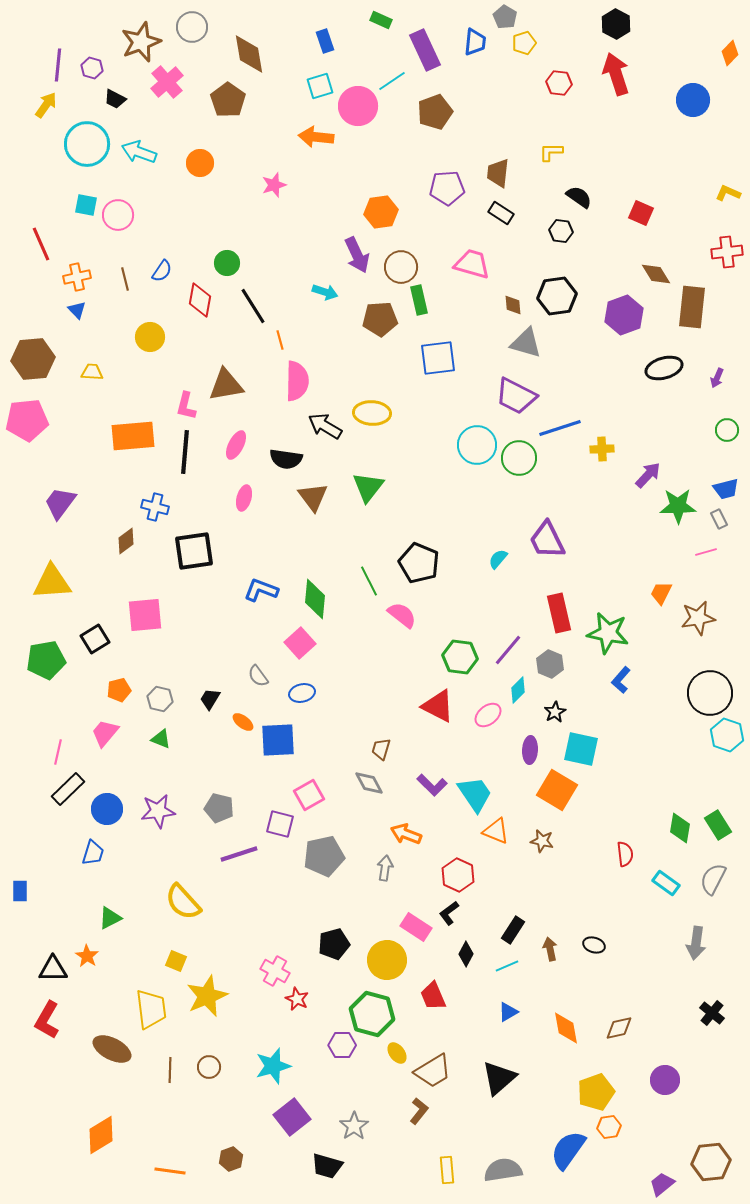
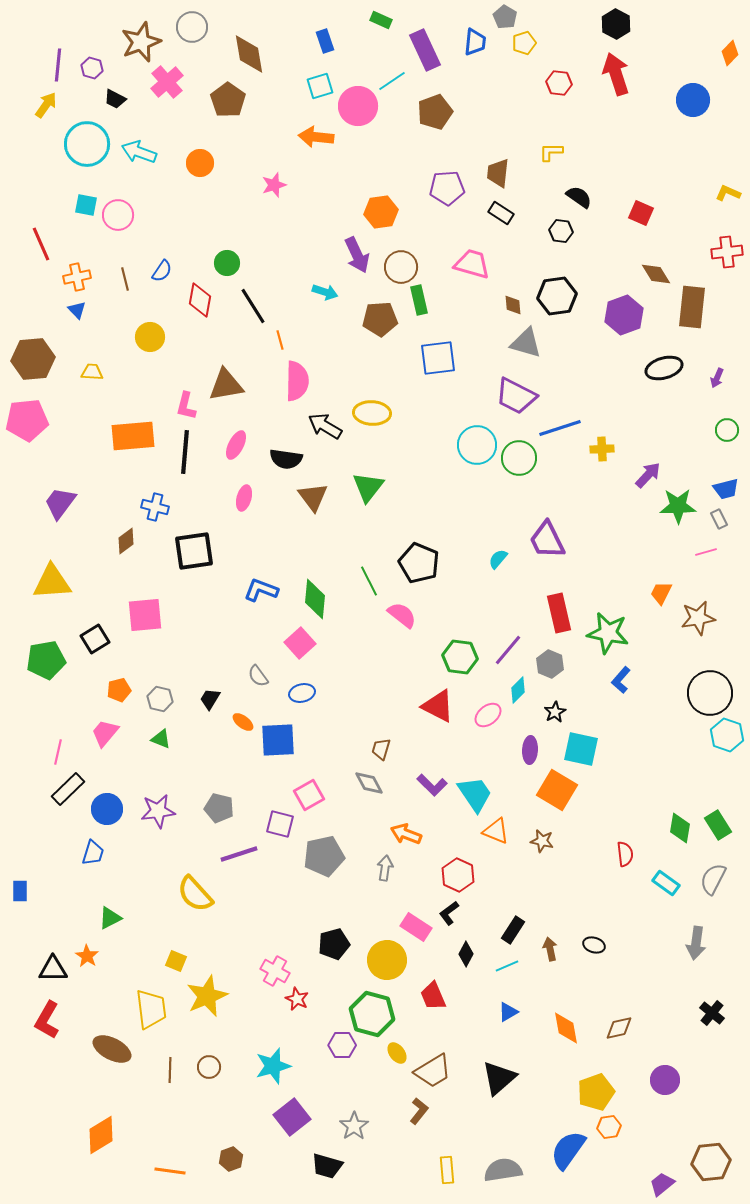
yellow semicircle at (183, 902): moved 12 px right, 8 px up
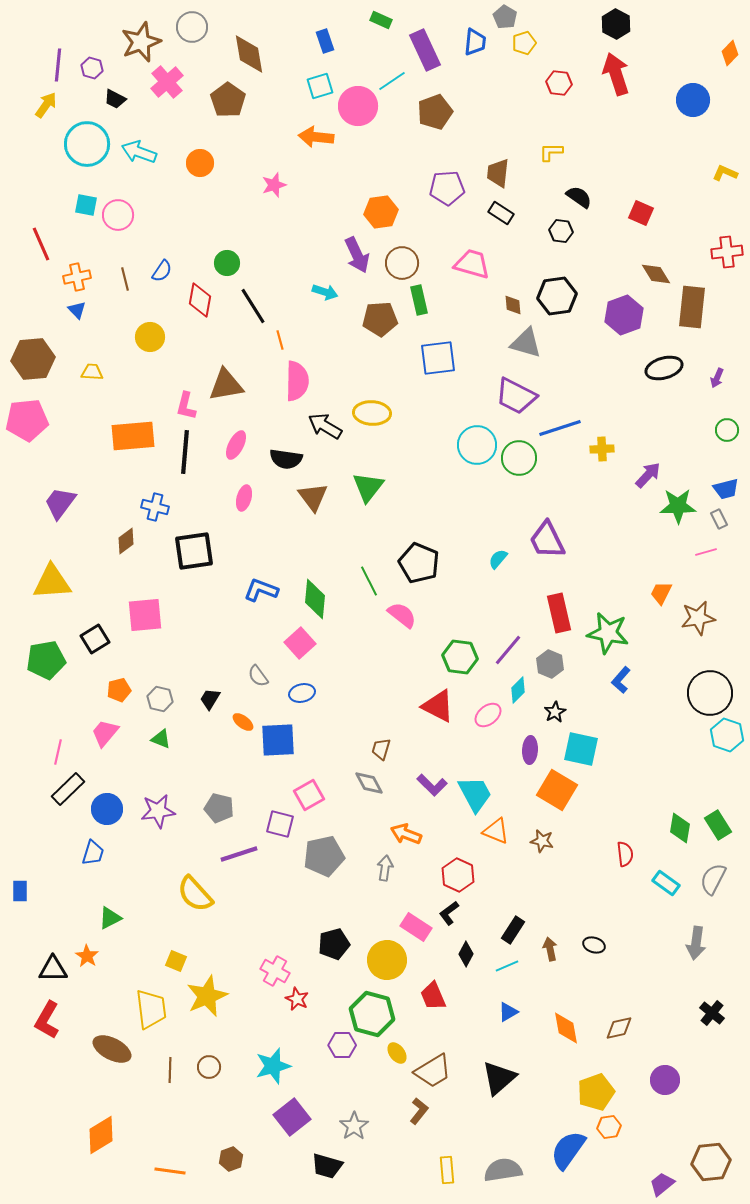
yellow L-shape at (728, 193): moved 3 px left, 20 px up
brown circle at (401, 267): moved 1 px right, 4 px up
cyan trapezoid at (475, 794): rotated 6 degrees clockwise
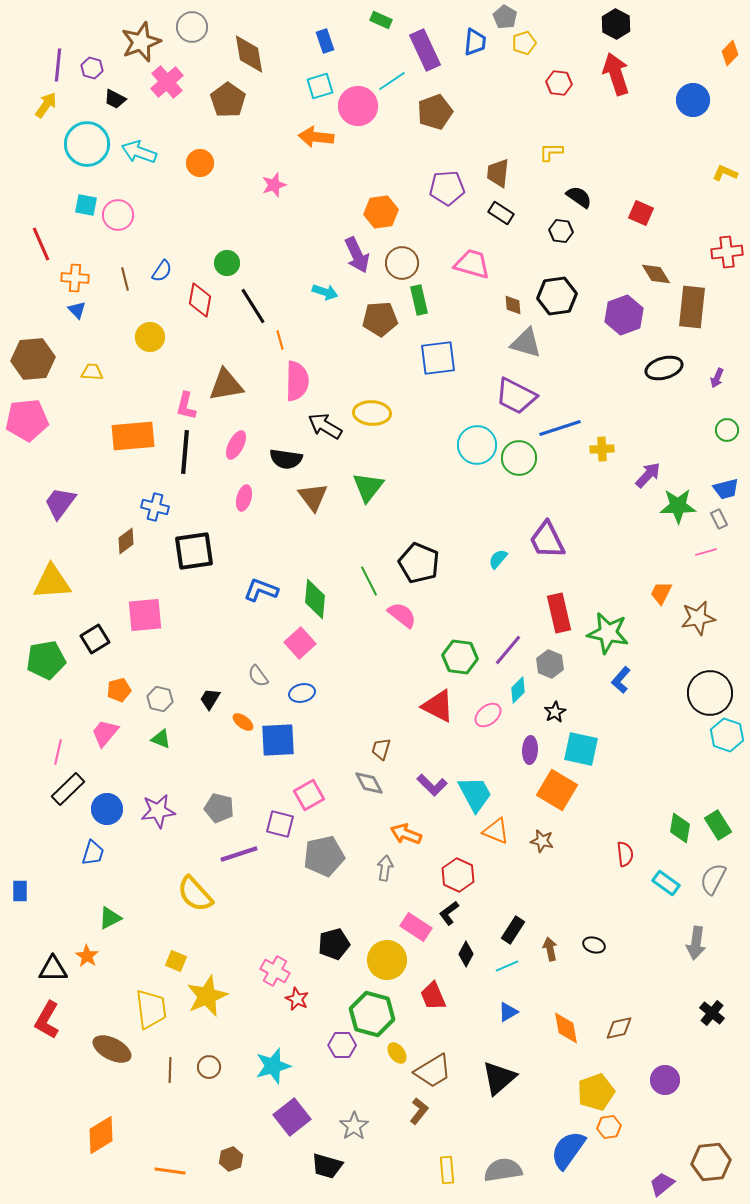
orange cross at (77, 277): moved 2 px left, 1 px down; rotated 16 degrees clockwise
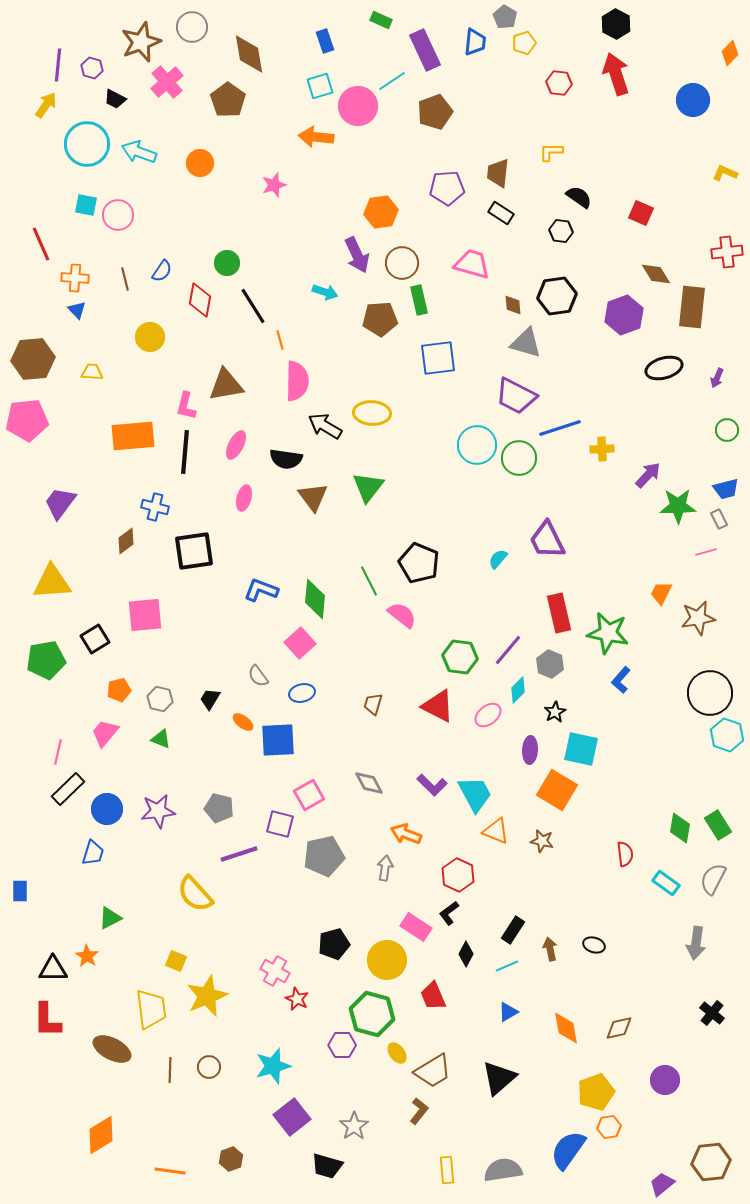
brown trapezoid at (381, 749): moved 8 px left, 45 px up
red L-shape at (47, 1020): rotated 30 degrees counterclockwise
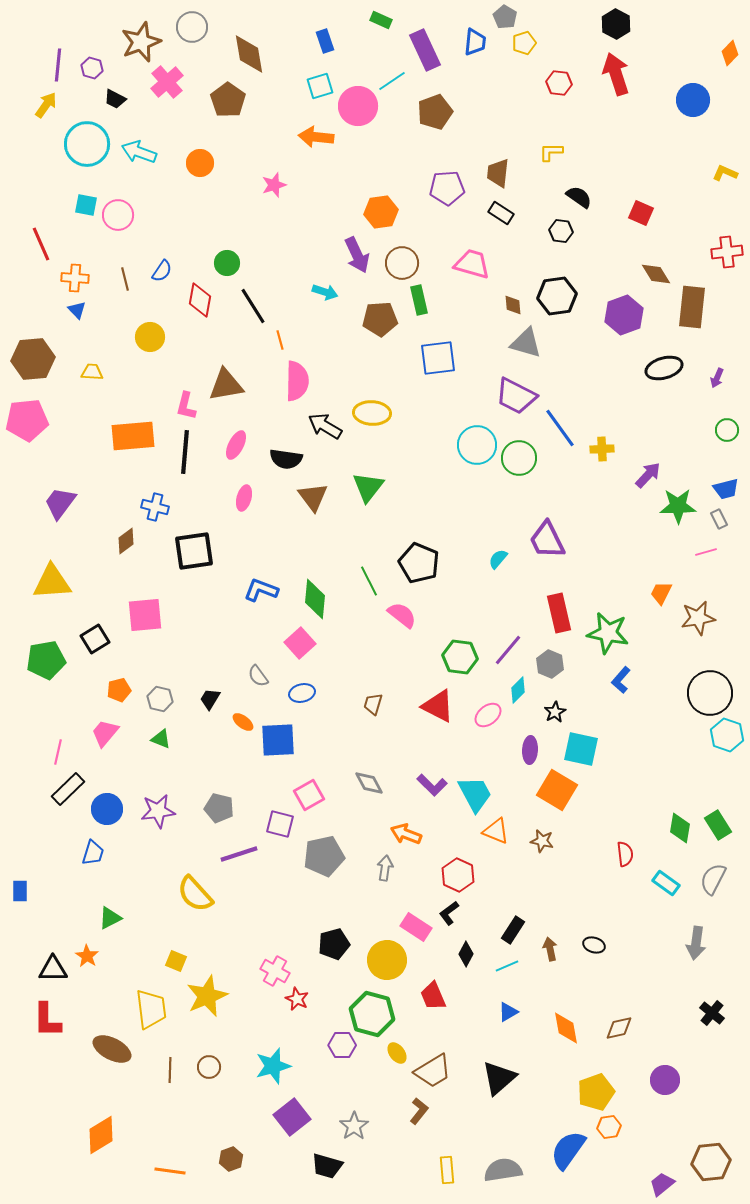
blue line at (560, 428): rotated 72 degrees clockwise
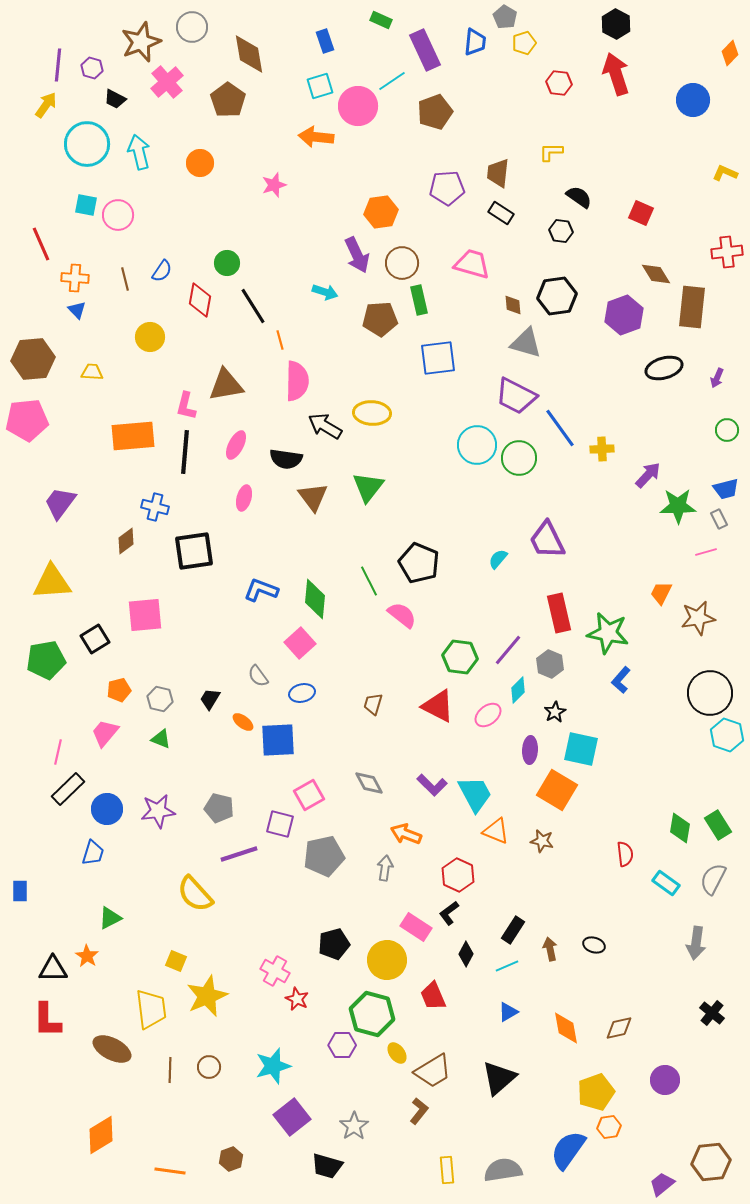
cyan arrow at (139, 152): rotated 56 degrees clockwise
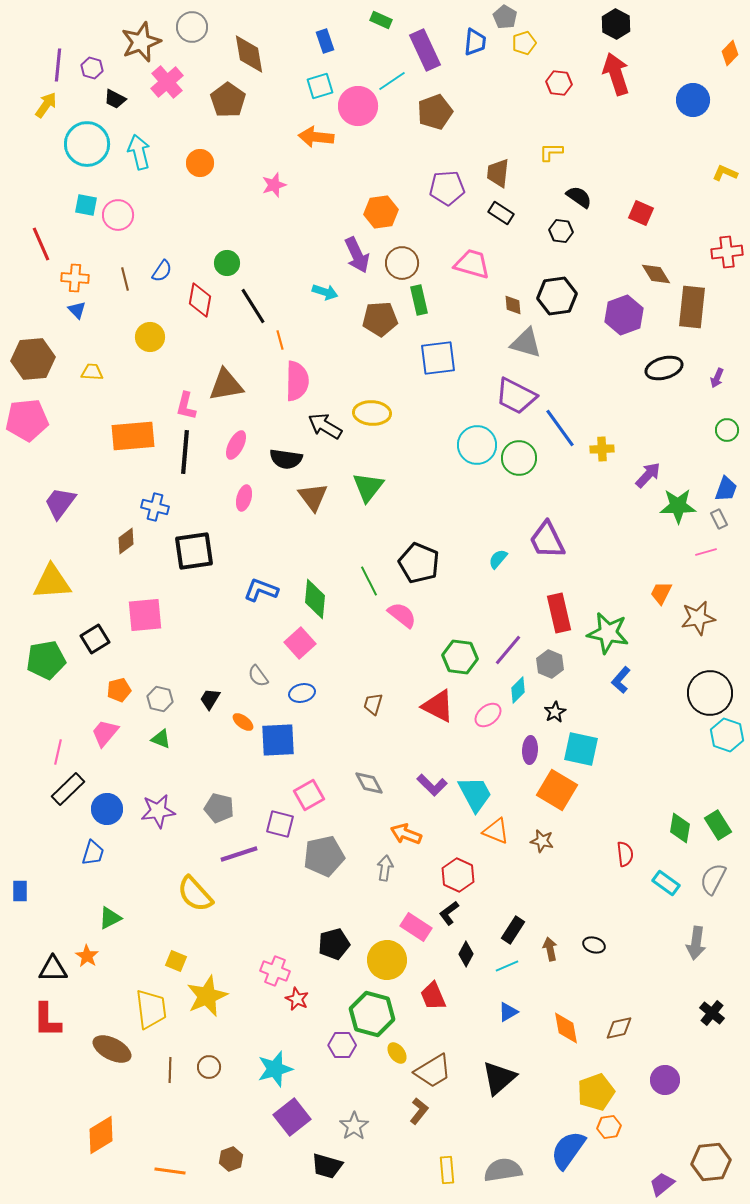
blue trapezoid at (726, 489): rotated 56 degrees counterclockwise
pink cross at (275, 971): rotated 8 degrees counterclockwise
cyan star at (273, 1066): moved 2 px right, 3 px down
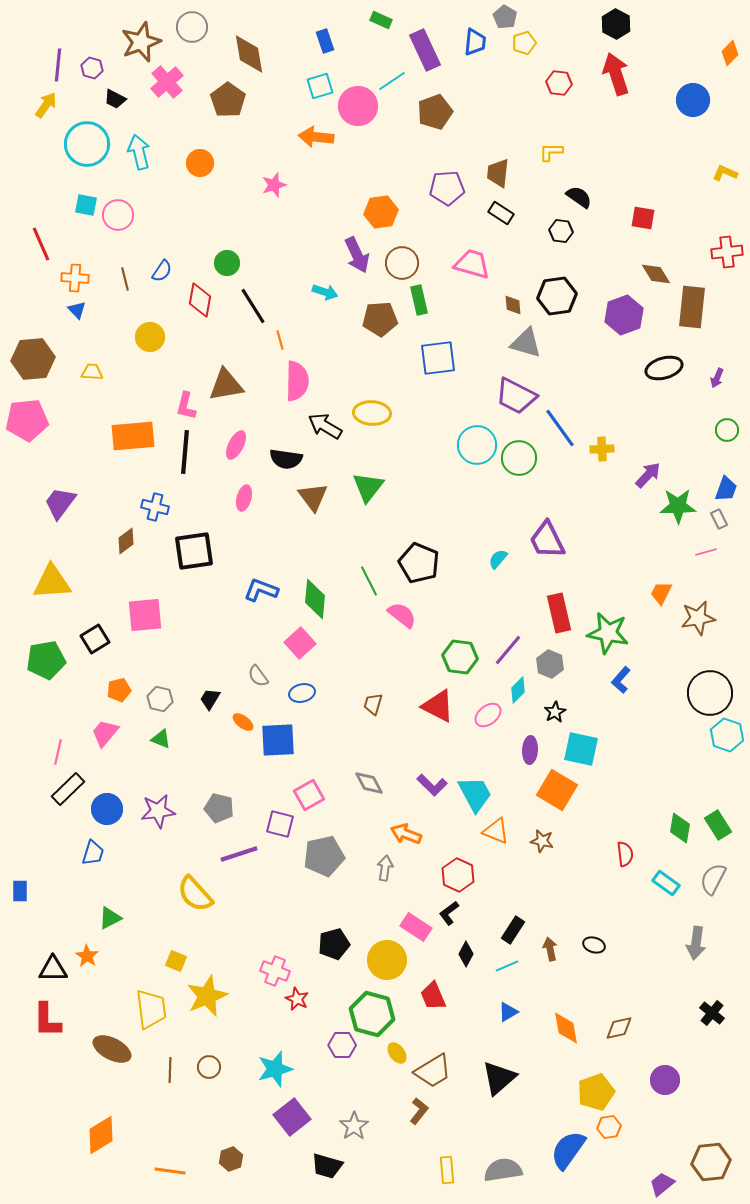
red square at (641, 213): moved 2 px right, 5 px down; rotated 15 degrees counterclockwise
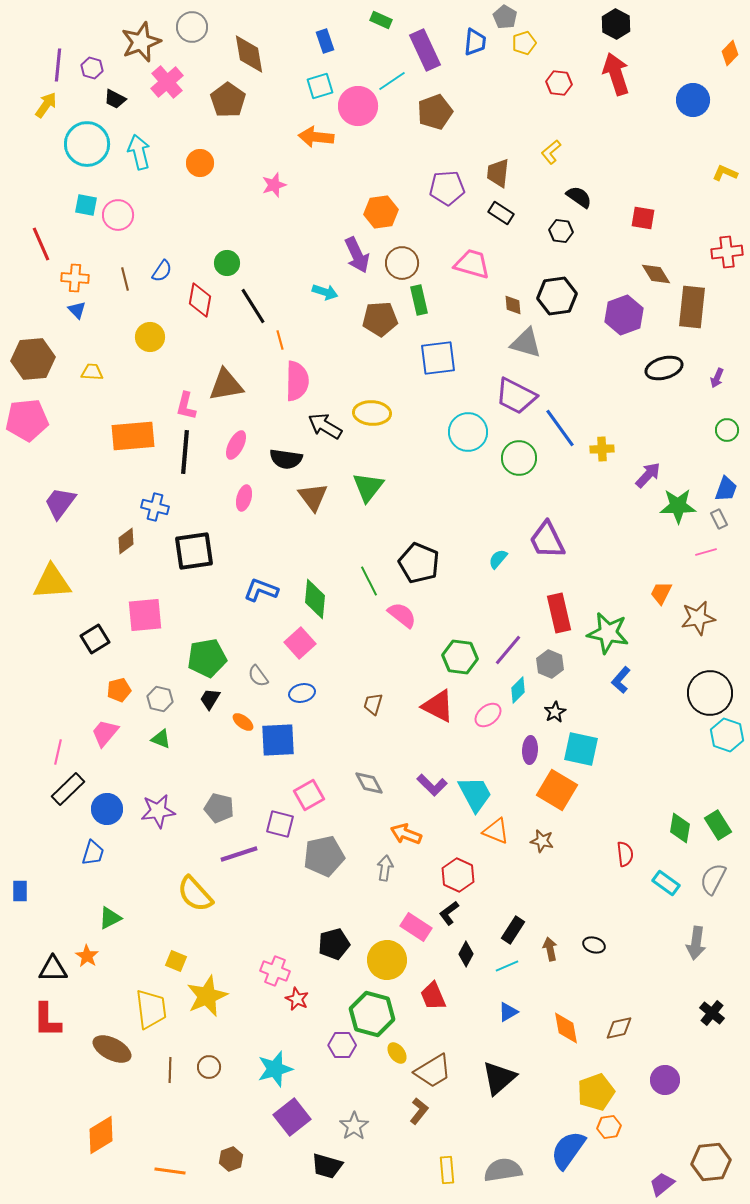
yellow L-shape at (551, 152): rotated 40 degrees counterclockwise
cyan circle at (477, 445): moved 9 px left, 13 px up
green pentagon at (46, 660): moved 161 px right, 2 px up
